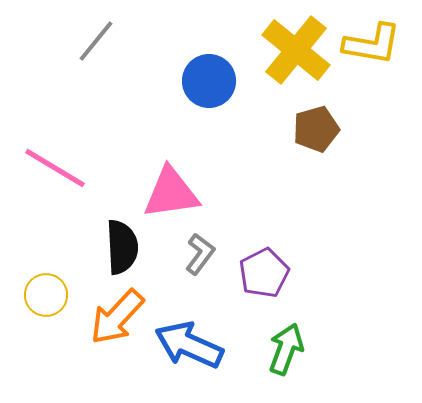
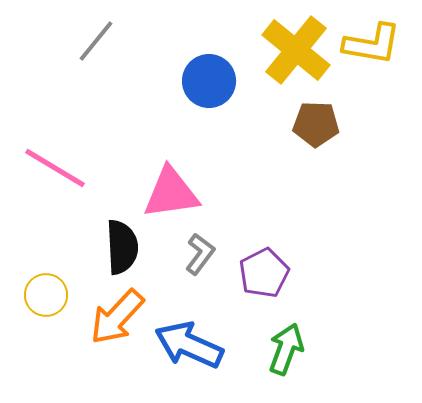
brown pentagon: moved 5 px up; rotated 18 degrees clockwise
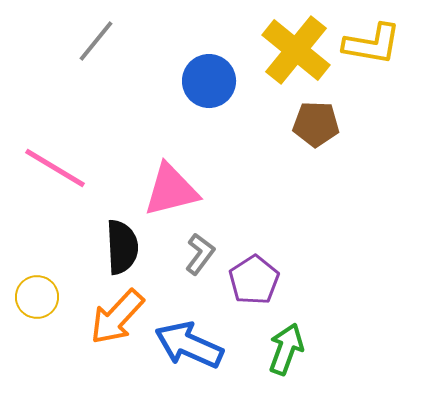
pink triangle: moved 3 px up; rotated 6 degrees counterclockwise
purple pentagon: moved 10 px left, 7 px down; rotated 6 degrees counterclockwise
yellow circle: moved 9 px left, 2 px down
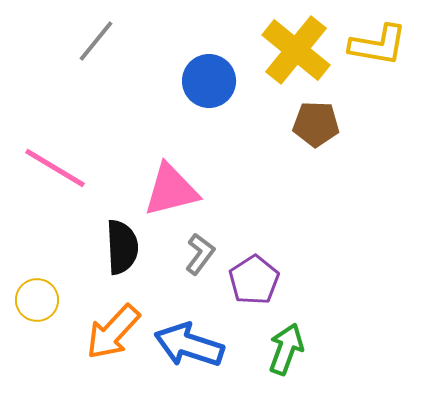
yellow L-shape: moved 6 px right, 1 px down
yellow circle: moved 3 px down
orange arrow: moved 4 px left, 15 px down
blue arrow: rotated 6 degrees counterclockwise
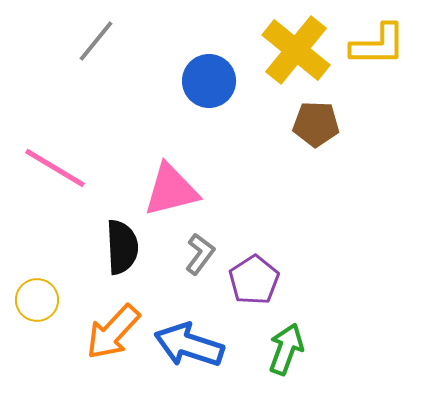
yellow L-shape: rotated 10 degrees counterclockwise
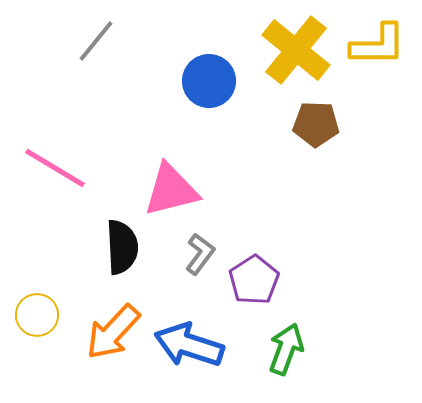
yellow circle: moved 15 px down
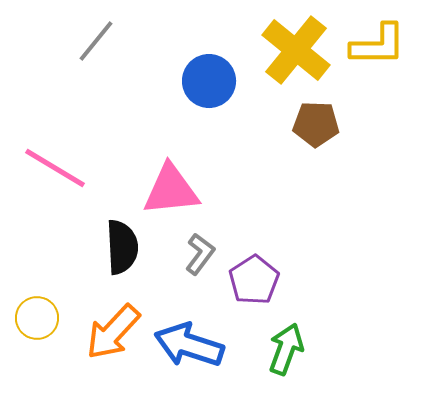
pink triangle: rotated 8 degrees clockwise
yellow circle: moved 3 px down
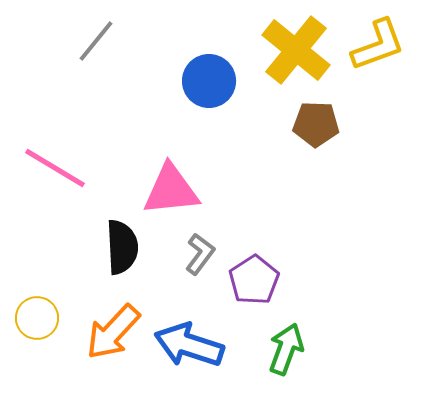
yellow L-shape: rotated 20 degrees counterclockwise
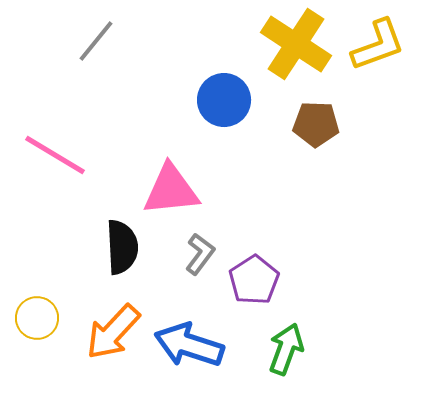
yellow cross: moved 6 px up; rotated 6 degrees counterclockwise
blue circle: moved 15 px right, 19 px down
pink line: moved 13 px up
